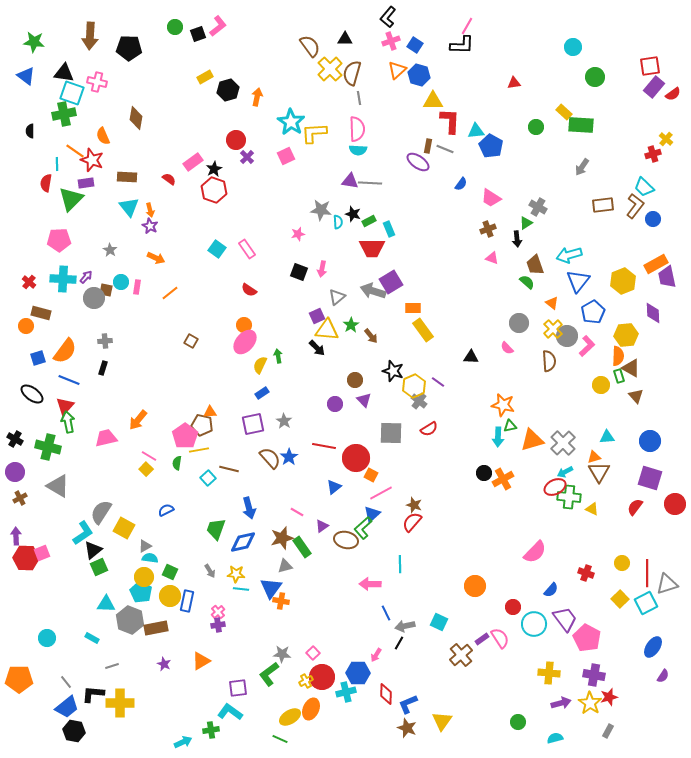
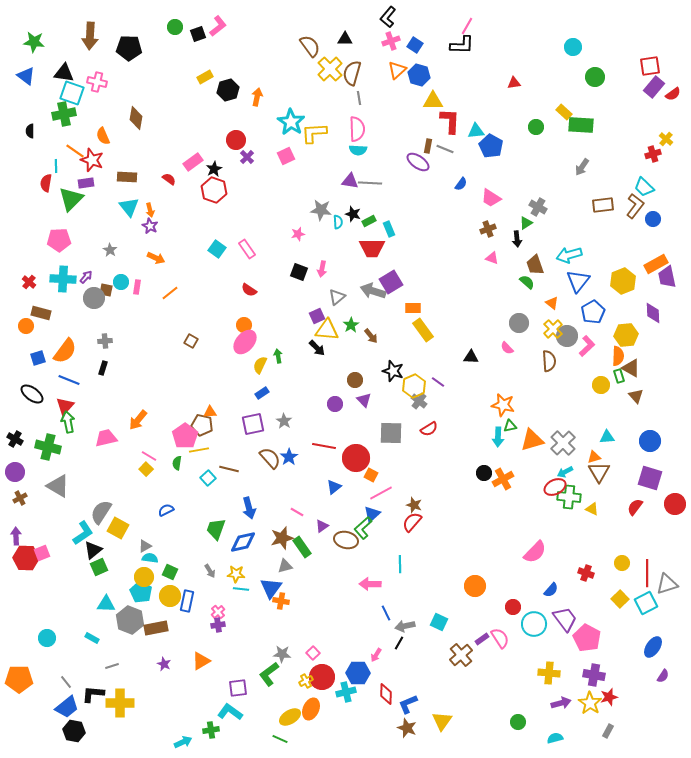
cyan line at (57, 164): moved 1 px left, 2 px down
yellow square at (124, 528): moved 6 px left
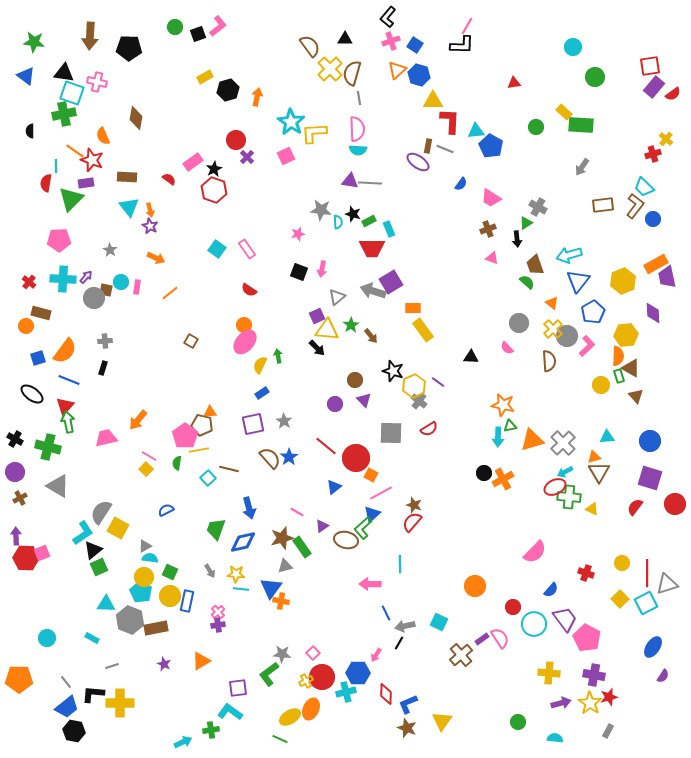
red line at (324, 446): moved 2 px right; rotated 30 degrees clockwise
cyan semicircle at (555, 738): rotated 21 degrees clockwise
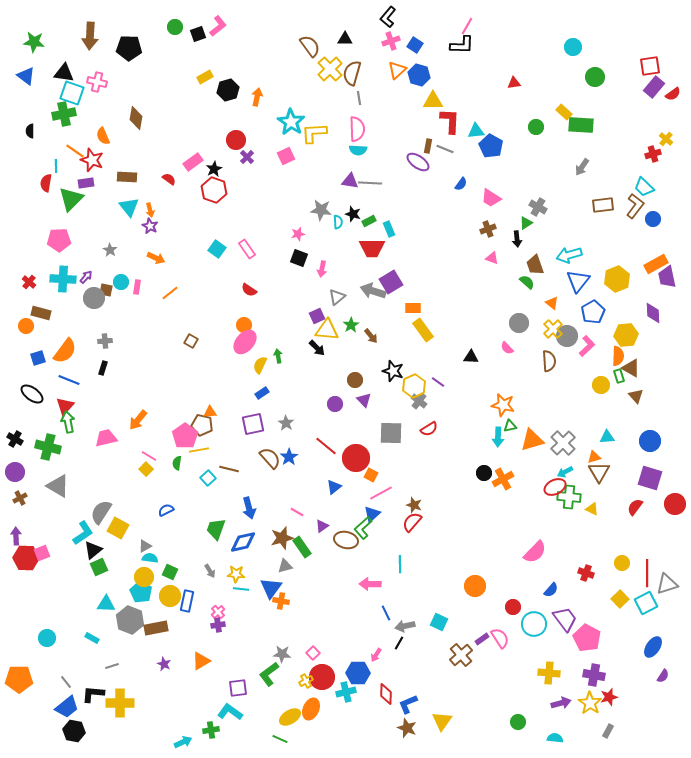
black square at (299, 272): moved 14 px up
yellow hexagon at (623, 281): moved 6 px left, 2 px up
gray star at (284, 421): moved 2 px right, 2 px down
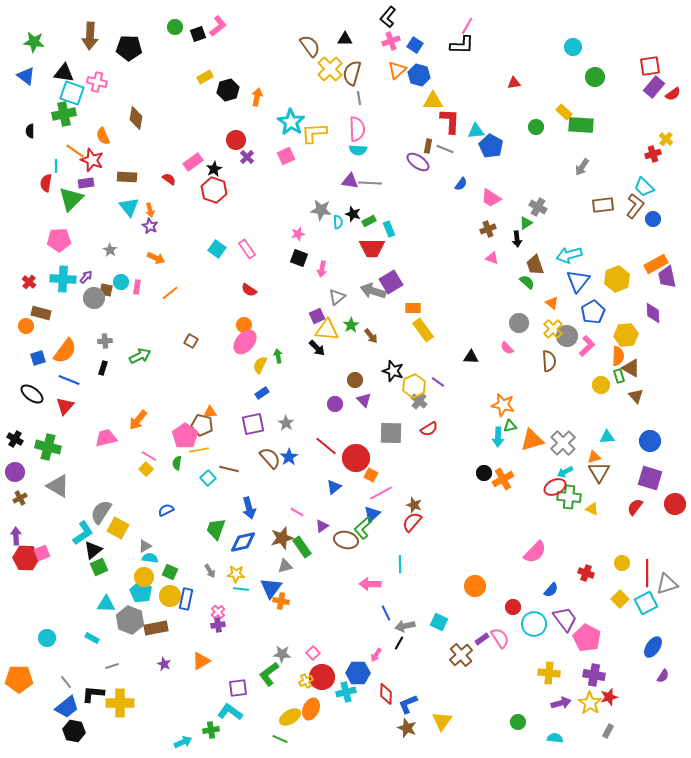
green arrow at (68, 422): moved 72 px right, 66 px up; rotated 75 degrees clockwise
blue rectangle at (187, 601): moved 1 px left, 2 px up
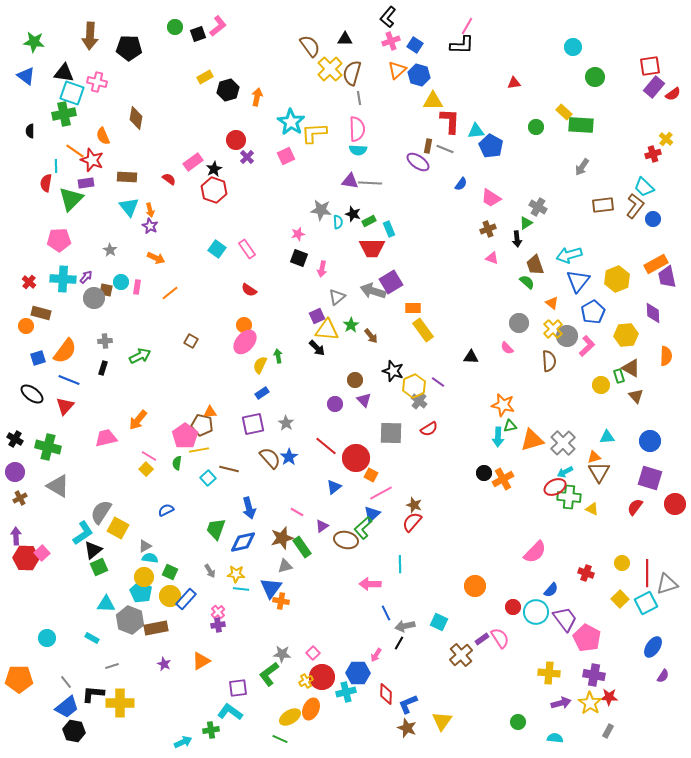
orange semicircle at (618, 356): moved 48 px right
pink square at (42, 553): rotated 21 degrees counterclockwise
blue rectangle at (186, 599): rotated 30 degrees clockwise
cyan circle at (534, 624): moved 2 px right, 12 px up
red star at (609, 697): rotated 18 degrees clockwise
